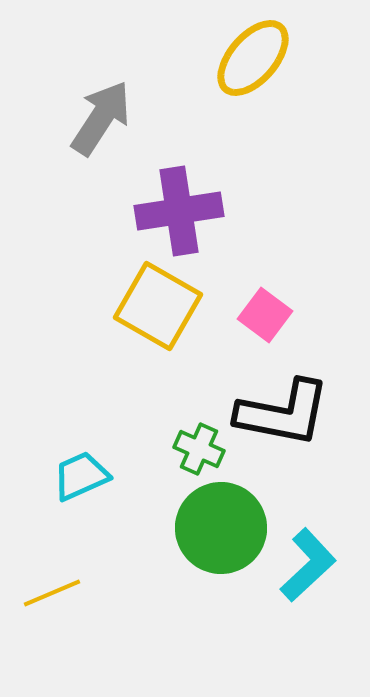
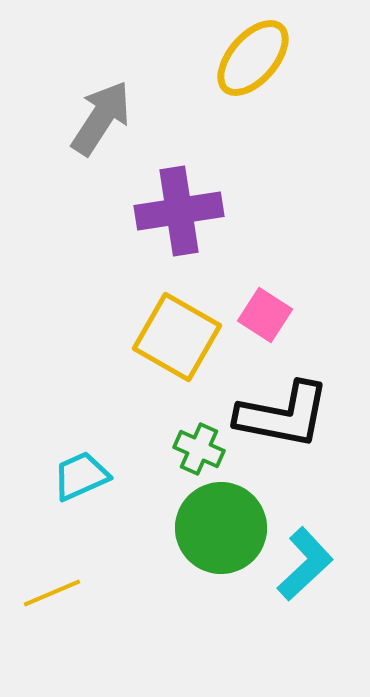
yellow square: moved 19 px right, 31 px down
pink square: rotated 4 degrees counterclockwise
black L-shape: moved 2 px down
cyan L-shape: moved 3 px left, 1 px up
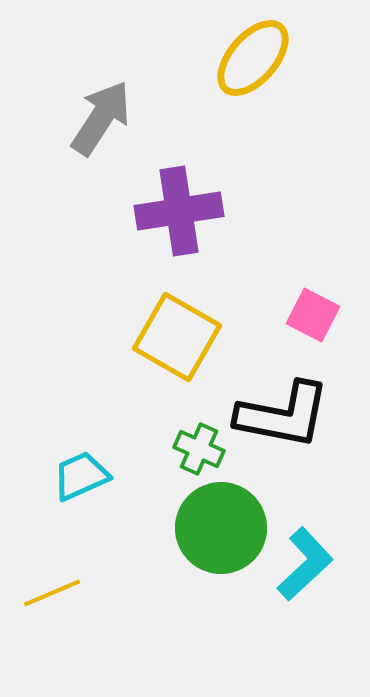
pink square: moved 48 px right; rotated 6 degrees counterclockwise
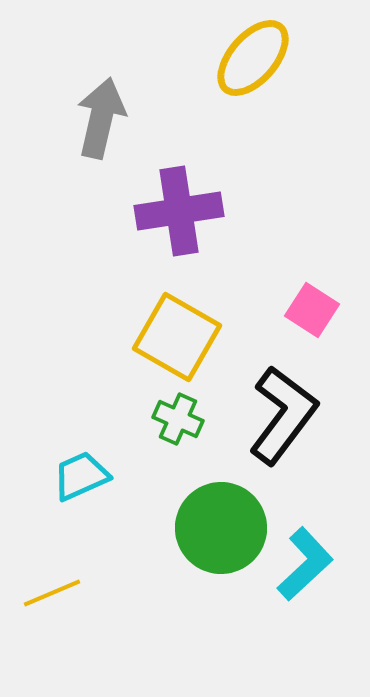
gray arrow: rotated 20 degrees counterclockwise
pink square: moved 1 px left, 5 px up; rotated 6 degrees clockwise
black L-shape: rotated 64 degrees counterclockwise
green cross: moved 21 px left, 30 px up
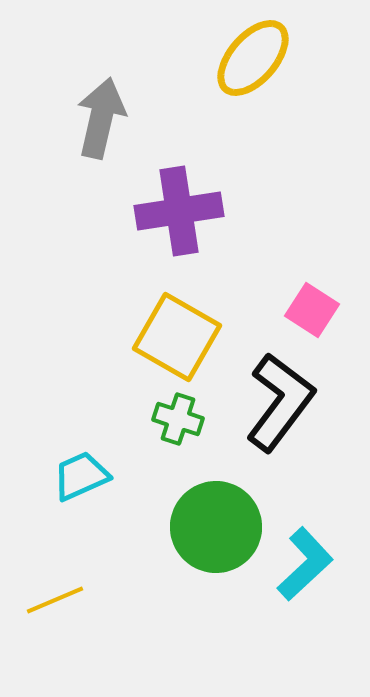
black L-shape: moved 3 px left, 13 px up
green cross: rotated 6 degrees counterclockwise
green circle: moved 5 px left, 1 px up
yellow line: moved 3 px right, 7 px down
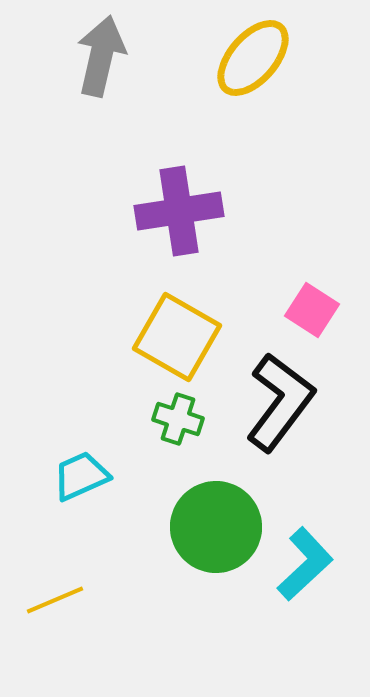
gray arrow: moved 62 px up
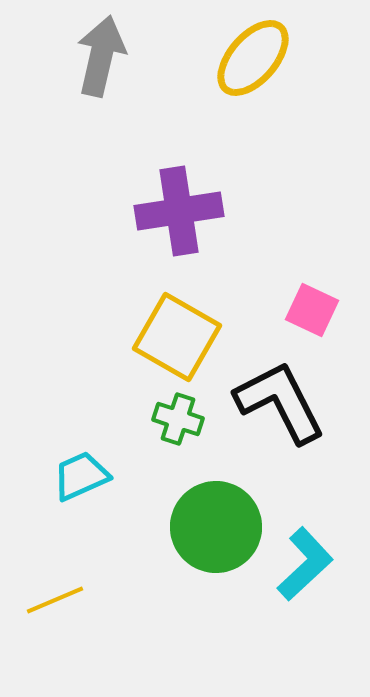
pink square: rotated 8 degrees counterclockwise
black L-shape: rotated 64 degrees counterclockwise
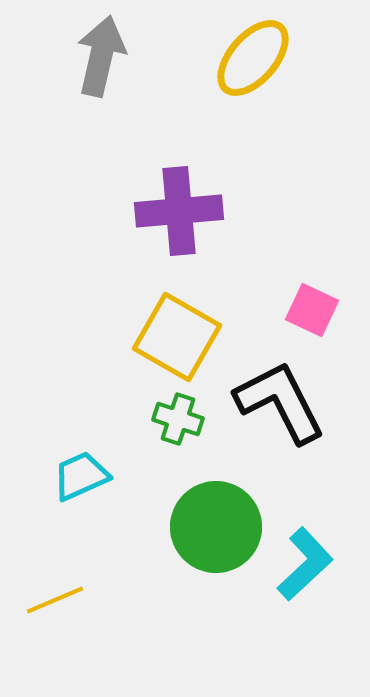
purple cross: rotated 4 degrees clockwise
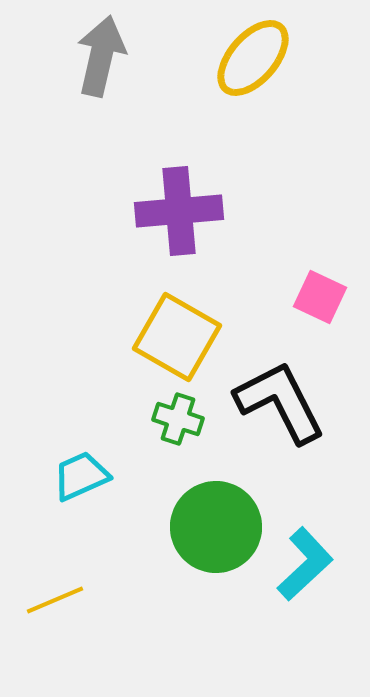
pink square: moved 8 px right, 13 px up
